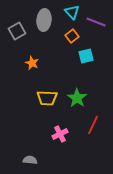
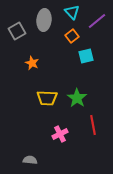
purple line: moved 1 px right, 1 px up; rotated 60 degrees counterclockwise
red line: rotated 36 degrees counterclockwise
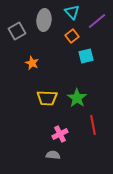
gray semicircle: moved 23 px right, 5 px up
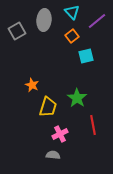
orange star: moved 22 px down
yellow trapezoid: moved 1 px right, 9 px down; rotated 75 degrees counterclockwise
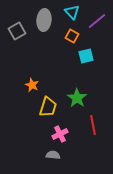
orange square: rotated 24 degrees counterclockwise
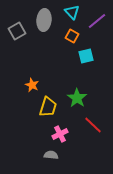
red line: rotated 36 degrees counterclockwise
gray semicircle: moved 2 px left
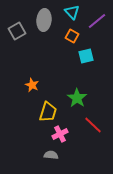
yellow trapezoid: moved 5 px down
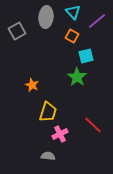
cyan triangle: moved 1 px right
gray ellipse: moved 2 px right, 3 px up
green star: moved 21 px up
gray semicircle: moved 3 px left, 1 px down
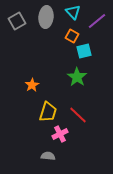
gray square: moved 10 px up
cyan square: moved 2 px left, 5 px up
orange star: rotated 16 degrees clockwise
red line: moved 15 px left, 10 px up
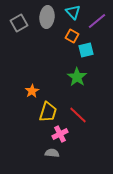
gray ellipse: moved 1 px right
gray square: moved 2 px right, 2 px down
cyan square: moved 2 px right, 1 px up
orange star: moved 6 px down
gray semicircle: moved 4 px right, 3 px up
